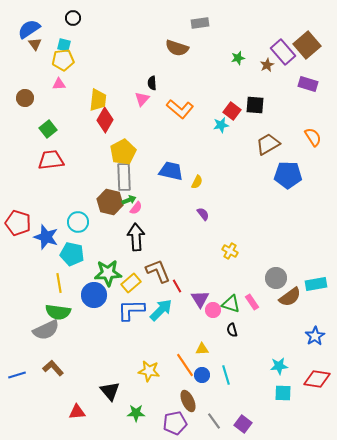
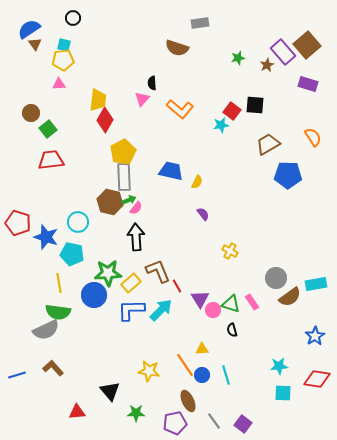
brown circle at (25, 98): moved 6 px right, 15 px down
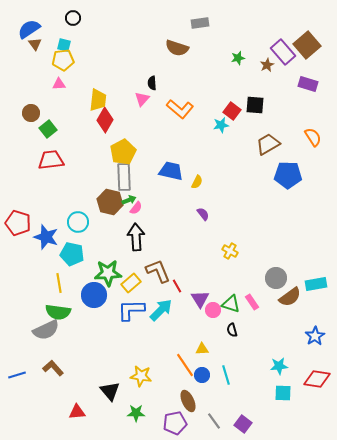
yellow star at (149, 371): moved 8 px left, 5 px down
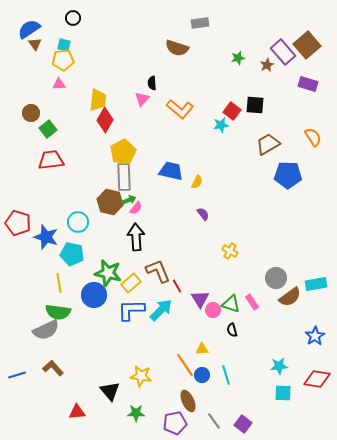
green star at (108, 273): rotated 16 degrees clockwise
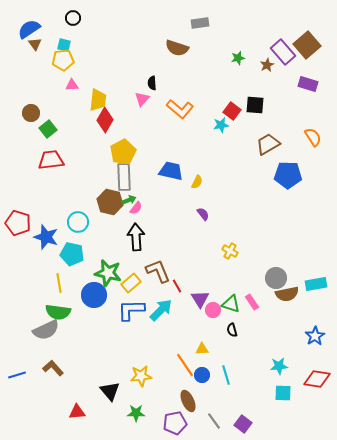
pink triangle at (59, 84): moved 13 px right, 1 px down
brown semicircle at (290, 297): moved 3 px left, 3 px up; rotated 25 degrees clockwise
yellow star at (141, 376): rotated 15 degrees counterclockwise
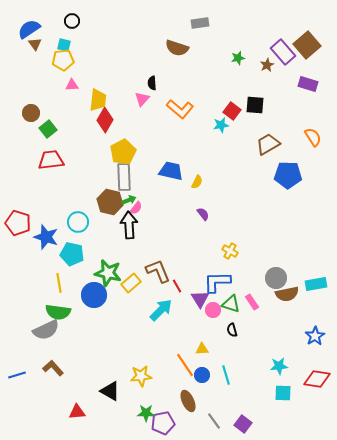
black circle at (73, 18): moved 1 px left, 3 px down
black arrow at (136, 237): moved 7 px left, 12 px up
blue L-shape at (131, 310): moved 86 px right, 28 px up
black triangle at (110, 391): rotated 20 degrees counterclockwise
green star at (136, 413): moved 10 px right
purple pentagon at (175, 423): moved 12 px left
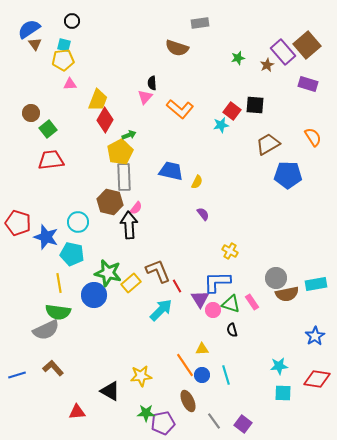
pink triangle at (72, 85): moved 2 px left, 1 px up
pink triangle at (142, 99): moved 3 px right, 2 px up
yellow trapezoid at (98, 100): rotated 15 degrees clockwise
yellow pentagon at (123, 152): moved 3 px left
green arrow at (129, 200): moved 65 px up
